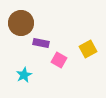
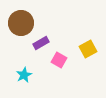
purple rectangle: rotated 42 degrees counterclockwise
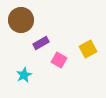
brown circle: moved 3 px up
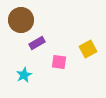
purple rectangle: moved 4 px left
pink square: moved 2 px down; rotated 21 degrees counterclockwise
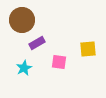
brown circle: moved 1 px right
yellow square: rotated 24 degrees clockwise
cyan star: moved 7 px up
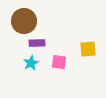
brown circle: moved 2 px right, 1 px down
purple rectangle: rotated 28 degrees clockwise
cyan star: moved 7 px right, 5 px up
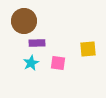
pink square: moved 1 px left, 1 px down
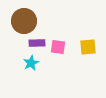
yellow square: moved 2 px up
pink square: moved 16 px up
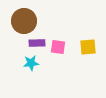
cyan star: rotated 21 degrees clockwise
